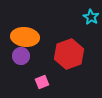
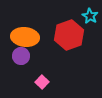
cyan star: moved 1 px left, 1 px up
red hexagon: moved 19 px up
pink square: rotated 24 degrees counterclockwise
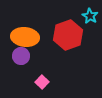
red hexagon: moved 1 px left
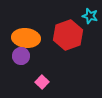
cyan star: rotated 14 degrees counterclockwise
orange ellipse: moved 1 px right, 1 px down
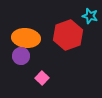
pink square: moved 4 px up
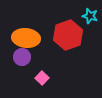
purple circle: moved 1 px right, 1 px down
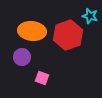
orange ellipse: moved 6 px right, 7 px up
pink square: rotated 24 degrees counterclockwise
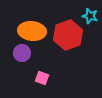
purple circle: moved 4 px up
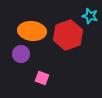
purple circle: moved 1 px left, 1 px down
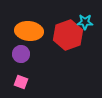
cyan star: moved 5 px left, 6 px down; rotated 14 degrees counterclockwise
orange ellipse: moved 3 px left
pink square: moved 21 px left, 4 px down
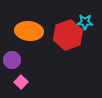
purple circle: moved 9 px left, 6 px down
pink square: rotated 24 degrees clockwise
